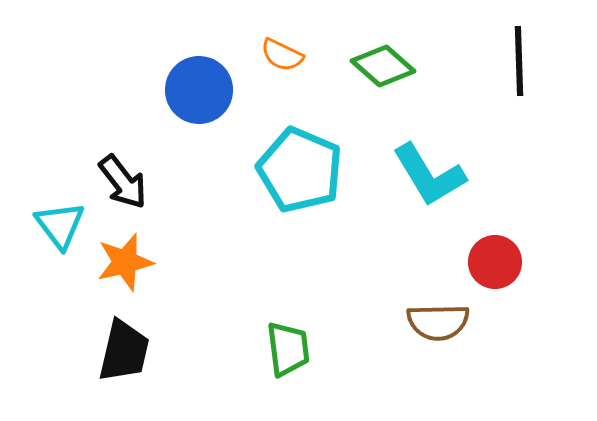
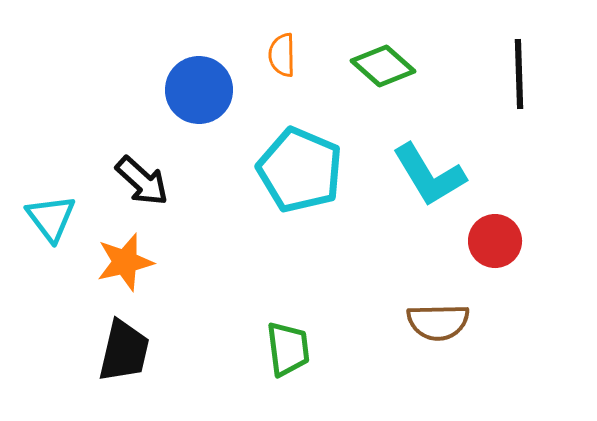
orange semicircle: rotated 63 degrees clockwise
black line: moved 13 px down
black arrow: moved 19 px right, 1 px up; rotated 10 degrees counterclockwise
cyan triangle: moved 9 px left, 7 px up
red circle: moved 21 px up
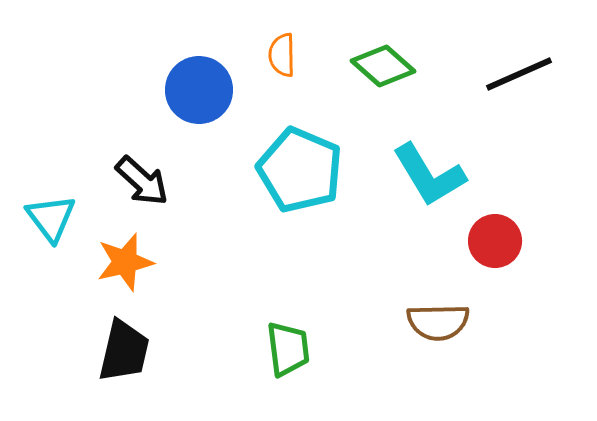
black line: rotated 68 degrees clockwise
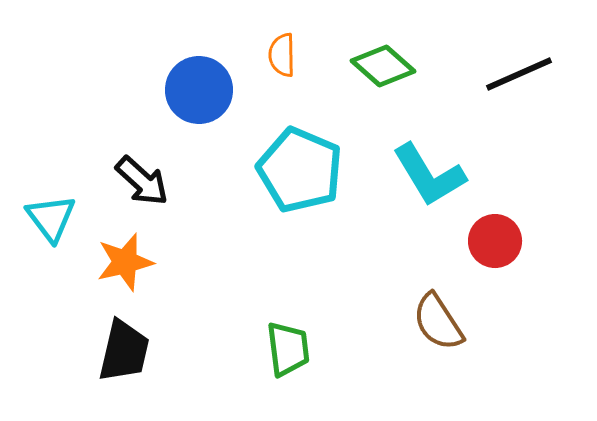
brown semicircle: rotated 58 degrees clockwise
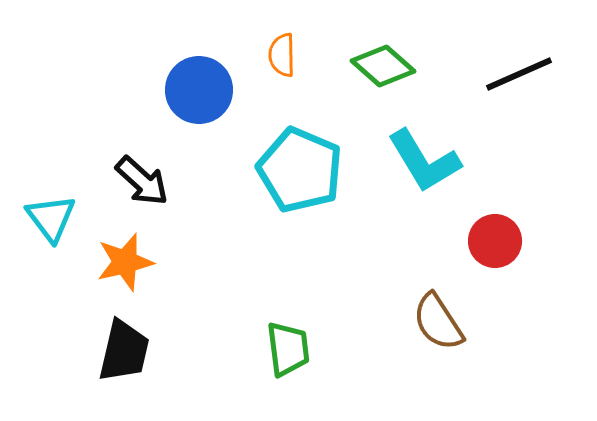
cyan L-shape: moved 5 px left, 14 px up
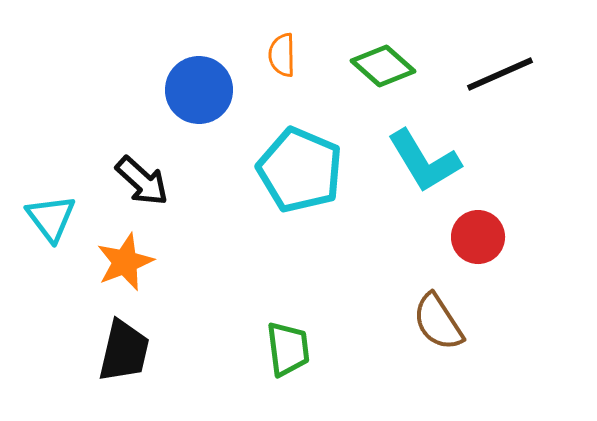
black line: moved 19 px left
red circle: moved 17 px left, 4 px up
orange star: rotated 8 degrees counterclockwise
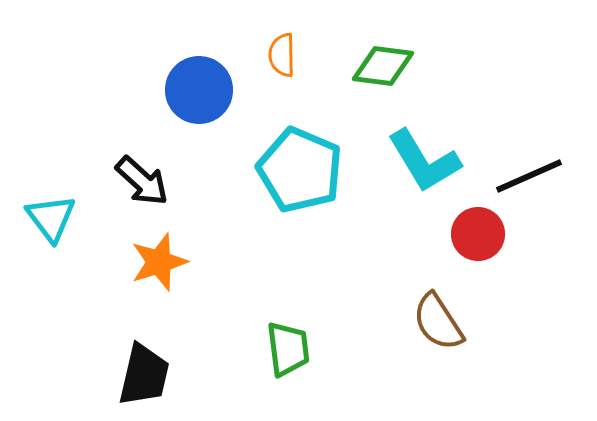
green diamond: rotated 34 degrees counterclockwise
black line: moved 29 px right, 102 px down
red circle: moved 3 px up
orange star: moved 34 px right; rotated 4 degrees clockwise
black trapezoid: moved 20 px right, 24 px down
